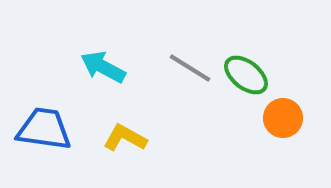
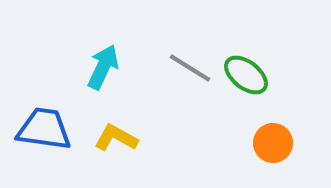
cyan arrow: rotated 87 degrees clockwise
orange circle: moved 10 px left, 25 px down
yellow L-shape: moved 9 px left
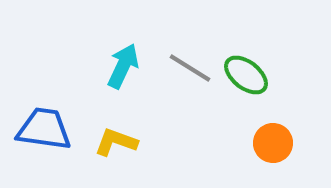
cyan arrow: moved 20 px right, 1 px up
yellow L-shape: moved 4 px down; rotated 9 degrees counterclockwise
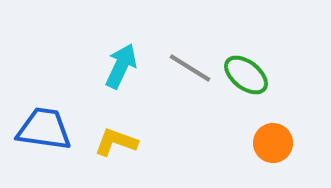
cyan arrow: moved 2 px left
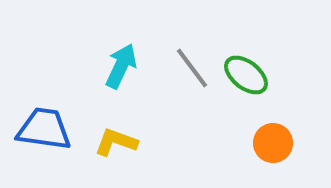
gray line: moved 2 px right; rotated 21 degrees clockwise
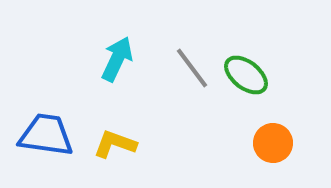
cyan arrow: moved 4 px left, 7 px up
blue trapezoid: moved 2 px right, 6 px down
yellow L-shape: moved 1 px left, 2 px down
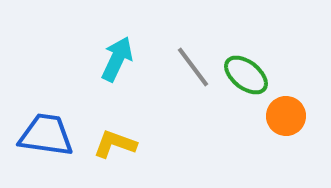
gray line: moved 1 px right, 1 px up
orange circle: moved 13 px right, 27 px up
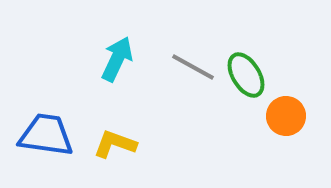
gray line: rotated 24 degrees counterclockwise
green ellipse: rotated 21 degrees clockwise
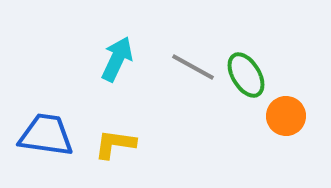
yellow L-shape: rotated 12 degrees counterclockwise
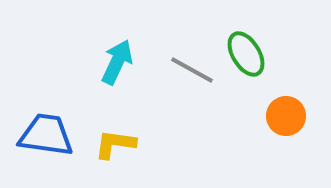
cyan arrow: moved 3 px down
gray line: moved 1 px left, 3 px down
green ellipse: moved 21 px up
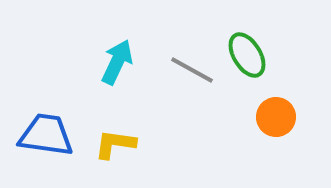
green ellipse: moved 1 px right, 1 px down
orange circle: moved 10 px left, 1 px down
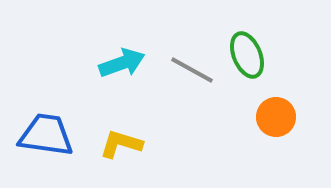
green ellipse: rotated 9 degrees clockwise
cyan arrow: moved 5 px right, 1 px down; rotated 45 degrees clockwise
yellow L-shape: moved 6 px right; rotated 9 degrees clockwise
